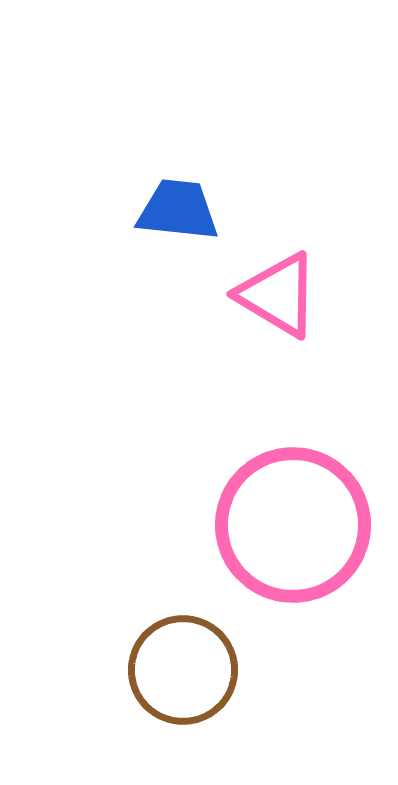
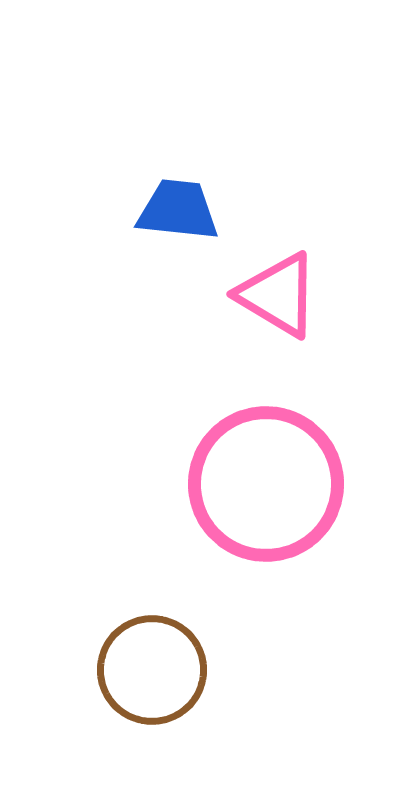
pink circle: moved 27 px left, 41 px up
brown circle: moved 31 px left
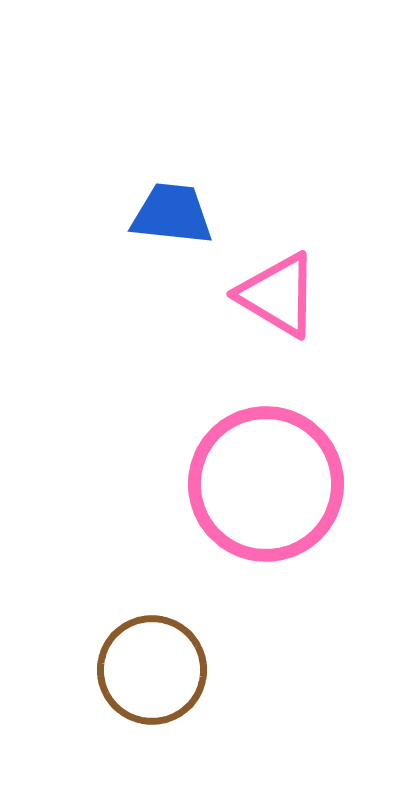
blue trapezoid: moved 6 px left, 4 px down
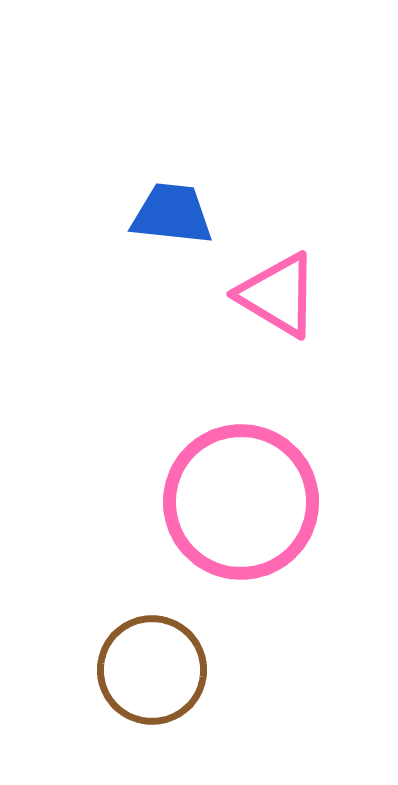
pink circle: moved 25 px left, 18 px down
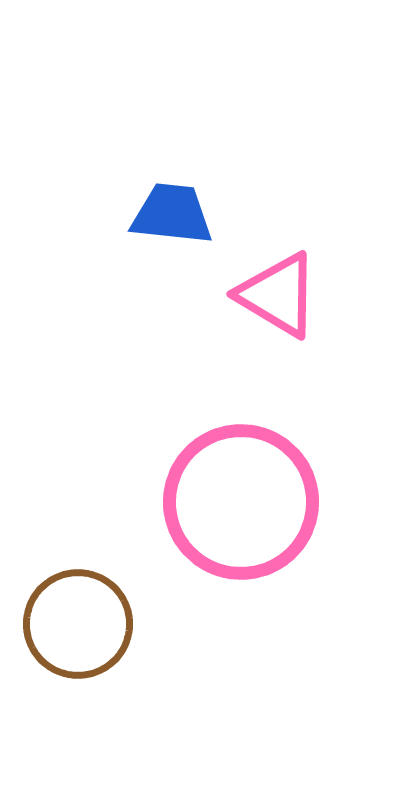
brown circle: moved 74 px left, 46 px up
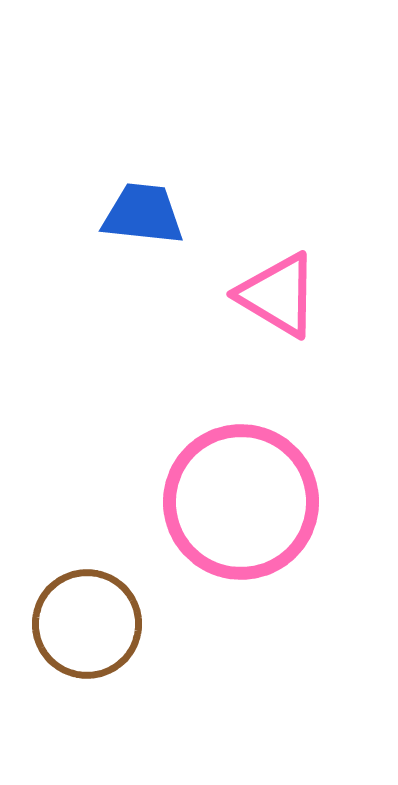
blue trapezoid: moved 29 px left
brown circle: moved 9 px right
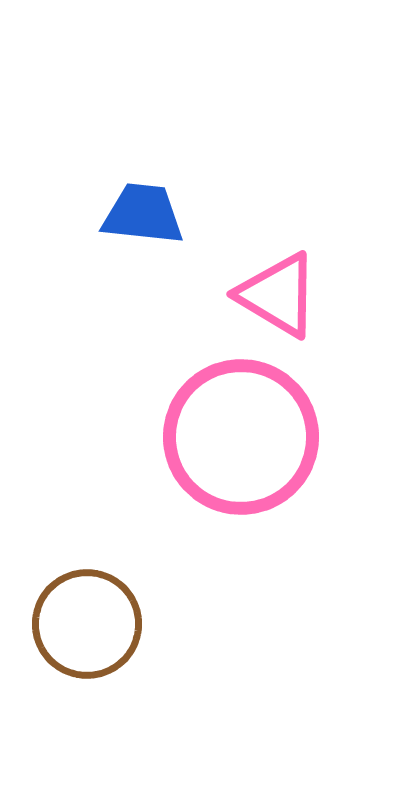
pink circle: moved 65 px up
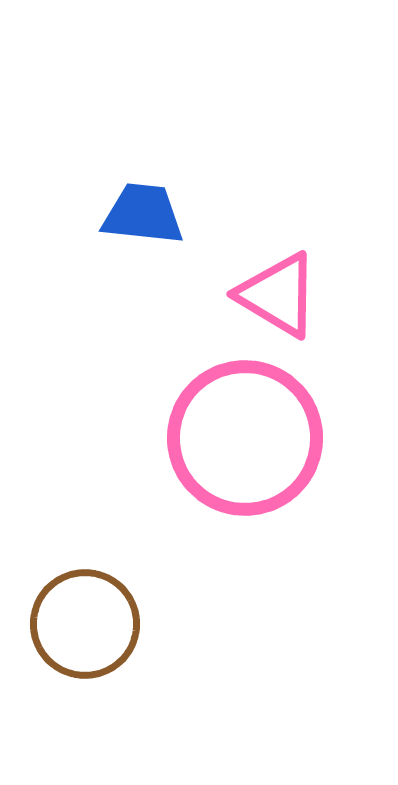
pink circle: moved 4 px right, 1 px down
brown circle: moved 2 px left
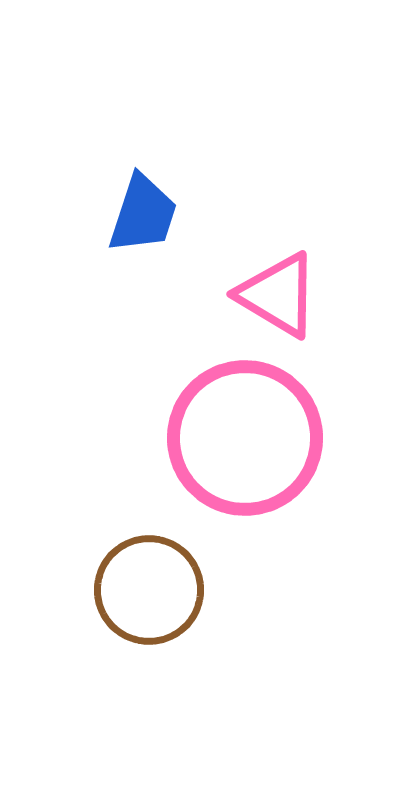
blue trapezoid: rotated 102 degrees clockwise
brown circle: moved 64 px right, 34 px up
